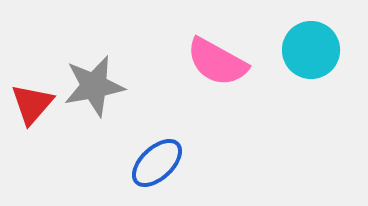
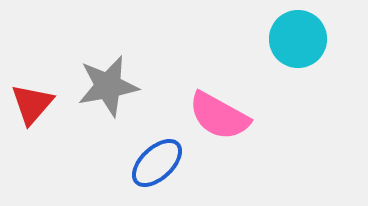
cyan circle: moved 13 px left, 11 px up
pink semicircle: moved 2 px right, 54 px down
gray star: moved 14 px right
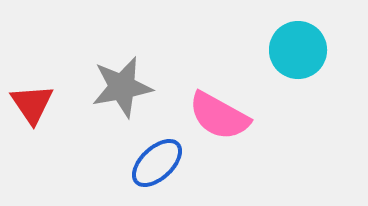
cyan circle: moved 11 px down
gray star: moved 14 px right, 1 px down
red triangle: rotated 15 degrees counterclockwise
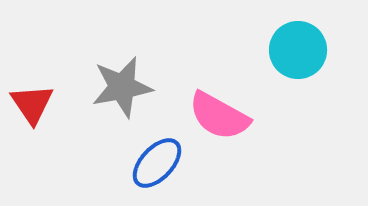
blue ellipse: rotated 4 degrees counterclockwise
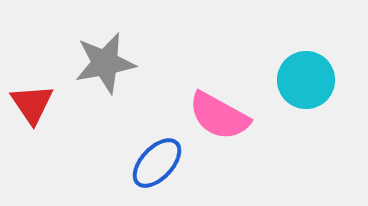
cyan circle: moved 8 px right, 30 px down
gray star: moved 17 px left, 24 px up
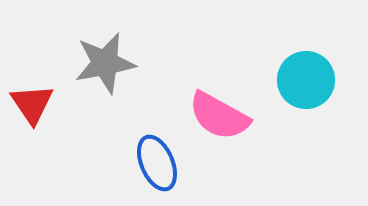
blue ellipse: rotated 66 degrees counterclockwise
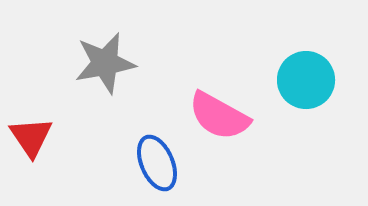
red triangle: moved 1 px left, 33 px down
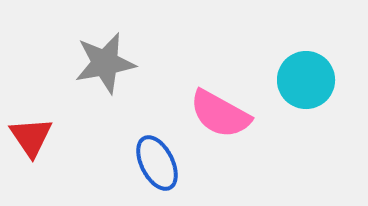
pink semicircle: moved 1 px right, 2 px up
blue ellipse: rotated 4 degrees counterclockwise
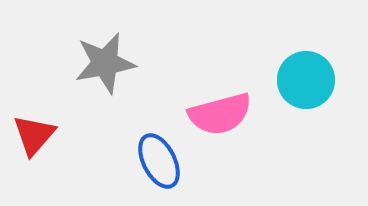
pink semicircle: rotated 44 degrees counterclockwise
red triangle: moved 3 px right, 2 px up; rotated 15 degrees clockwise
blue ellipse: moved 2 px right, 2 px up
